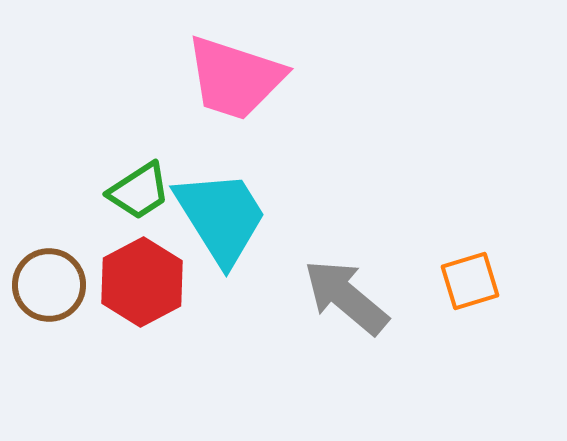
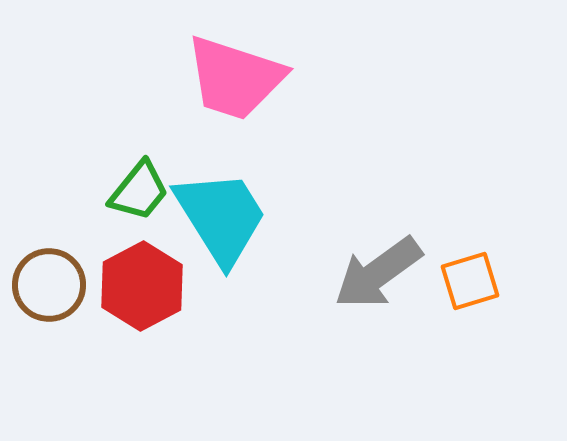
green trapezoid: rotated 18 degrees counterclockwise
red hexagon: moved 4 px down
gray arrow: moved 32 px right, 24 px up; rotated 76 degrees counterclockwise
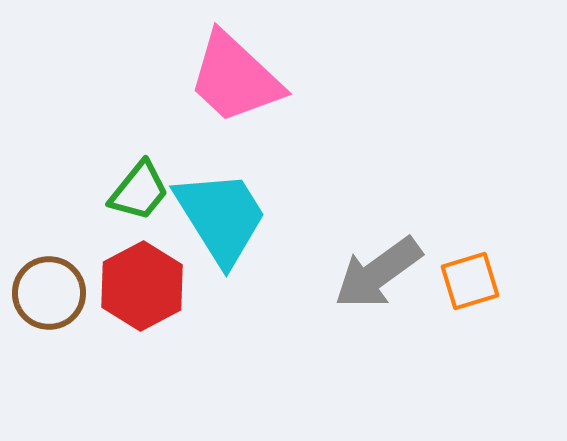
pink trapezoid: rotated 25 degrees clockwise
brown circle: moved 8 px down
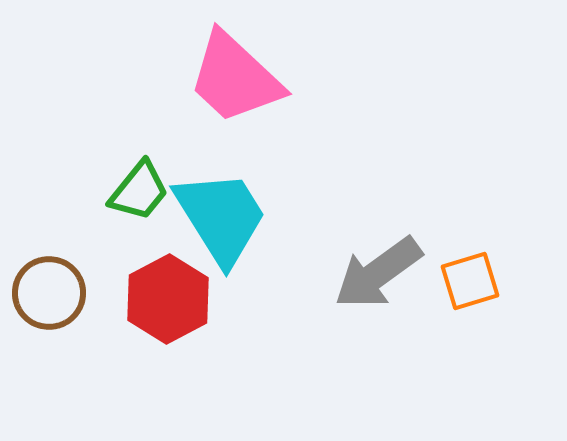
red hexagon: moved 26 px right, 13 px down
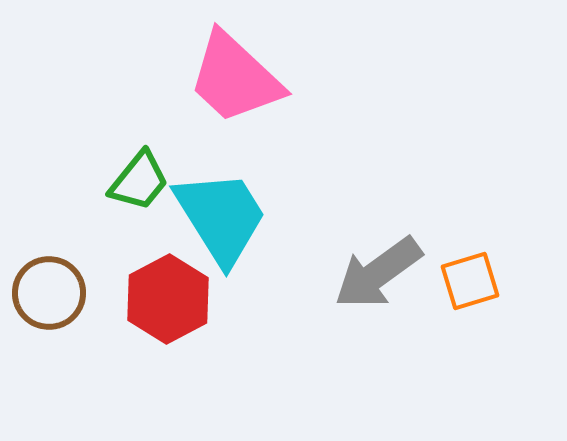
green trapezoid: moved 10 px up
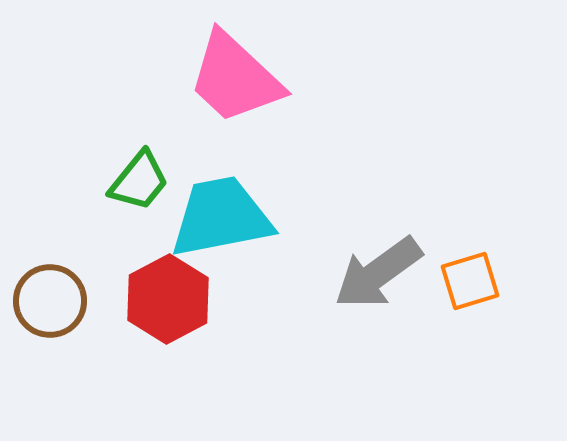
cyan trapezoid: rotated 69 degrees counterclockwise
brown circle: moved 1 px right, 8 px down
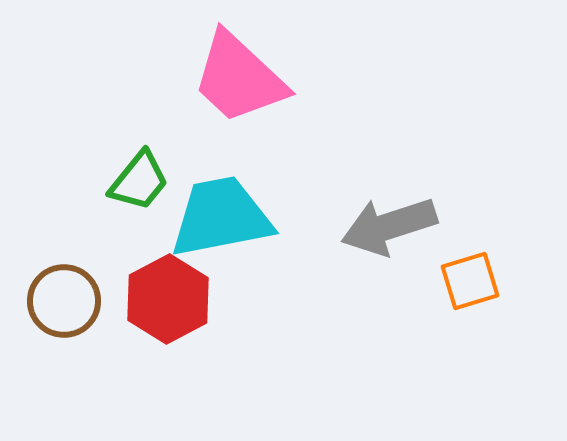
pink trapezoid: moved 4 px right
gray arrow: moved 11 px right, 47 px up; rotated 18 degrees clockwise
brown circle: moved 14 px right
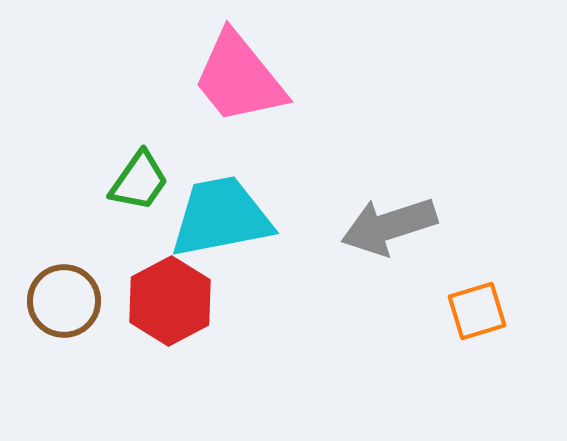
pink trapezoid: rotated 8 degrees clockwise
green trapezoid: rotated 4 degrees counterclockwise
orange square: moved 7 px right, 30 px down
red hexagon: moved 2 px right, 2 px down
